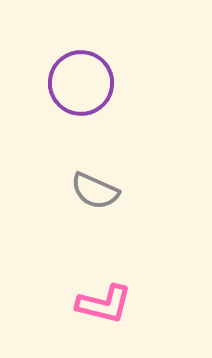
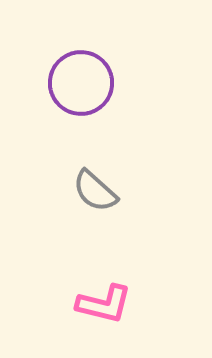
gray semicircle: rotated 18 degrees clockwise
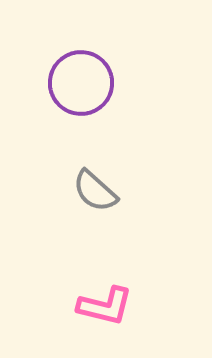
pink L-shape: moved 1 px right, 2 px down
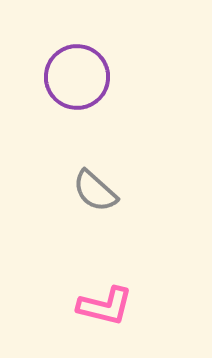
purple circle: moved 4 px left, 6 px up
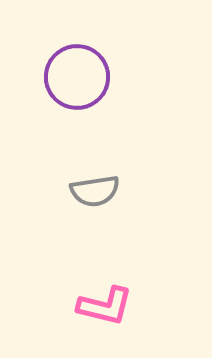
gray semicircle: rotated 51 degrees counterclockwise
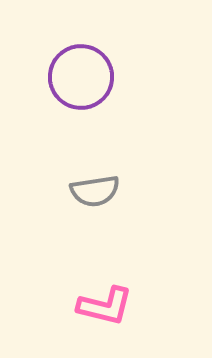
purple circle: moved 4 px right
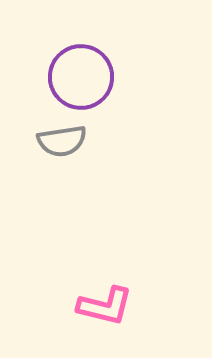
gray semicircle: moved 33 px left, 50 px up
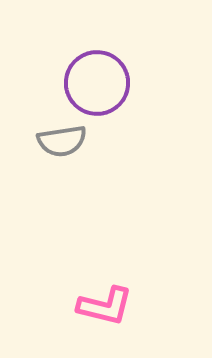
purple circle: moved 16 px right, 6 px down
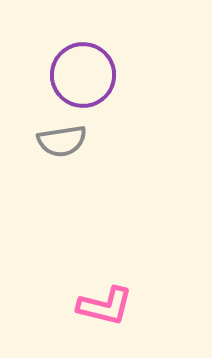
purple circle: moved 14 px left, 8 px up
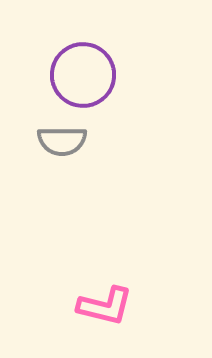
gray semicircle: rotated 9 degrees clockwise
